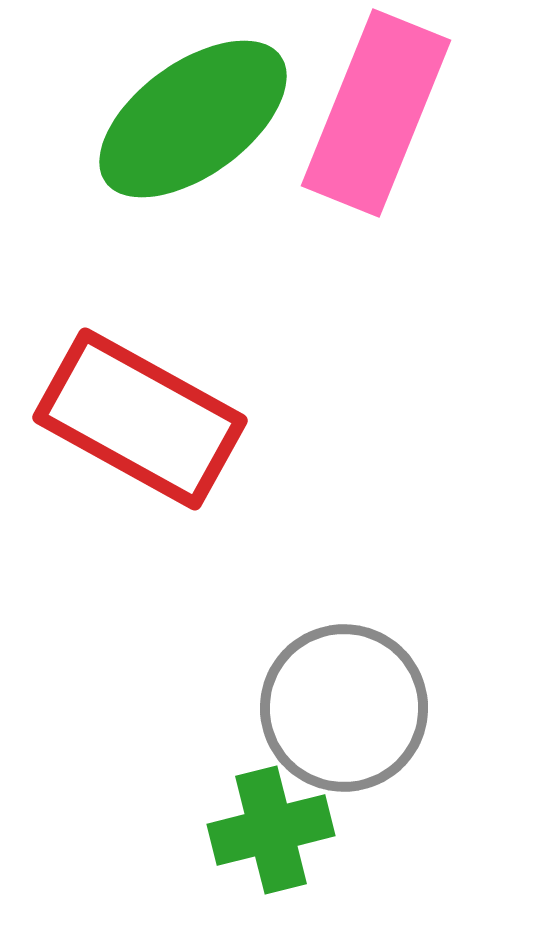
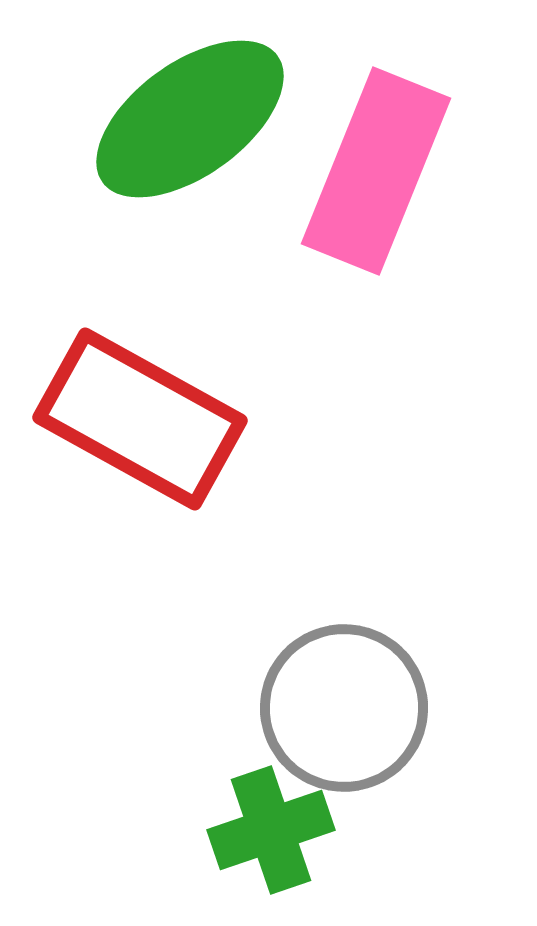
pink rectangle: moved 58 px down
green ellipse: moved 3 px left
green cross: rotated 5 degrees counterclockwise
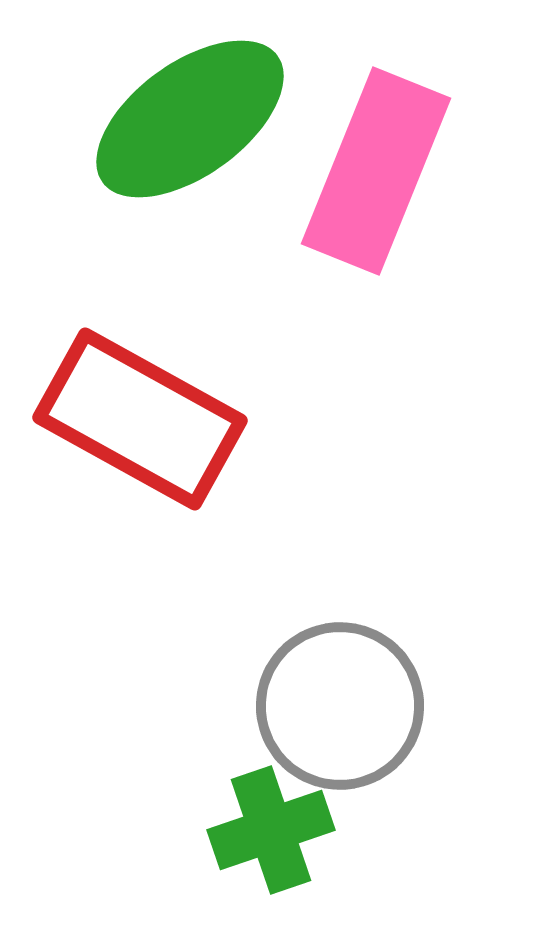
gray circle: moved 4 px left, 2 px up
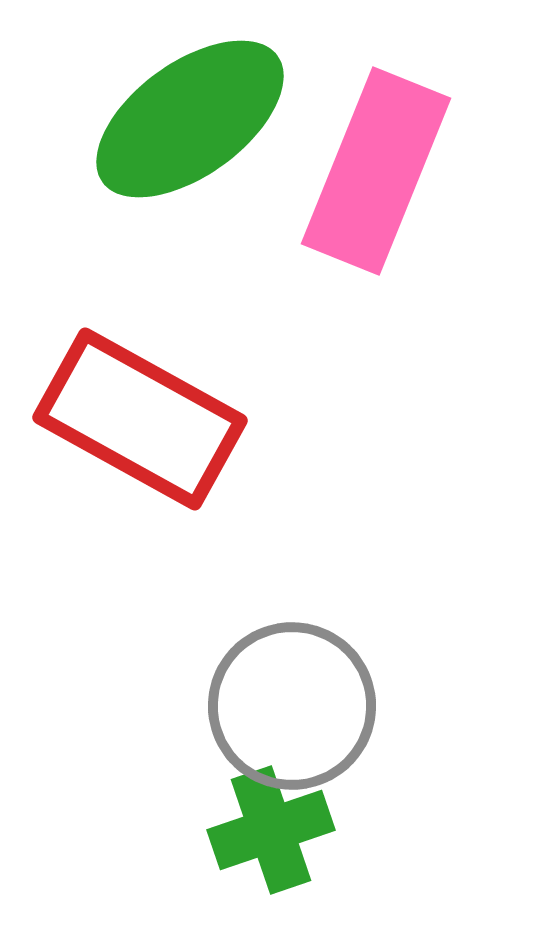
gray circle: moved 48 px left
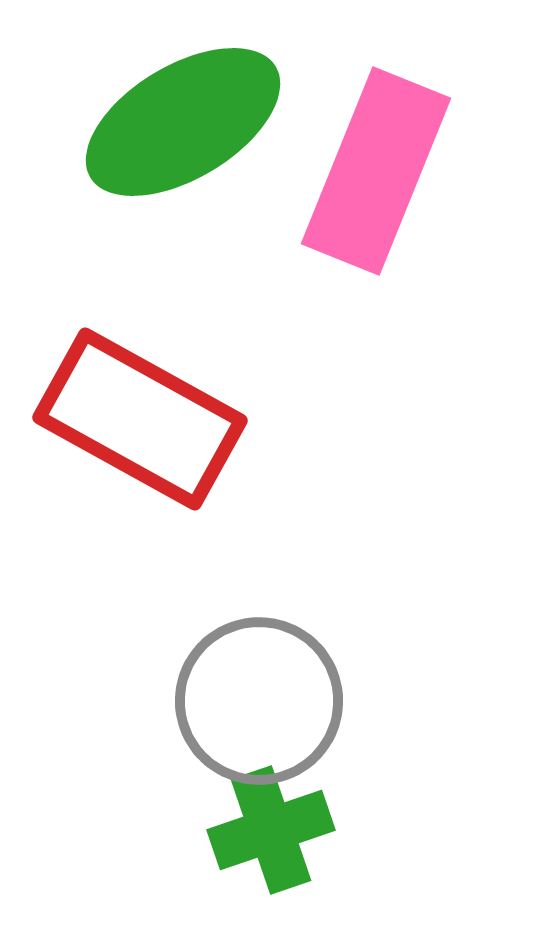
green ellipse: moved 7 px left, 3 px down; rotated 5 degrees clockwise
gray circle: moved 33 px left, 5 px up
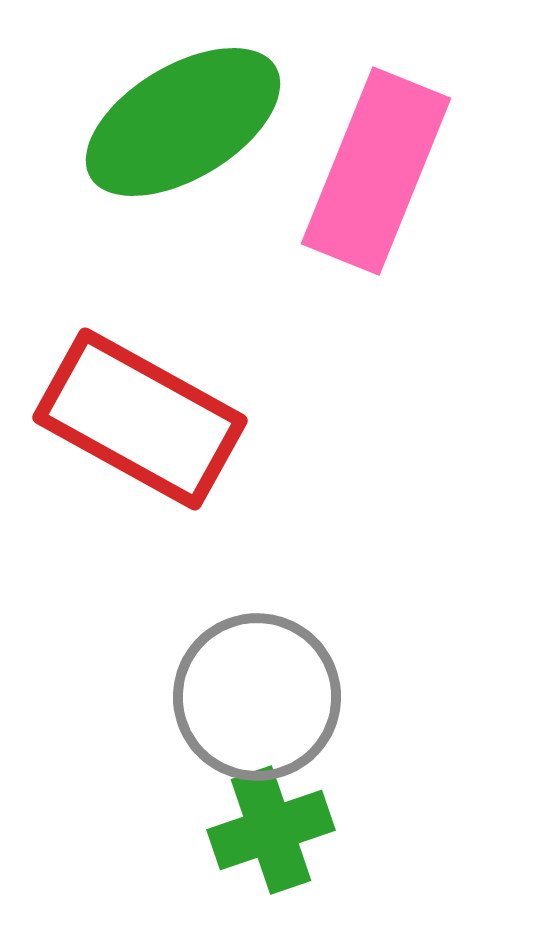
gray circle: moved 2 px left, 4 px up
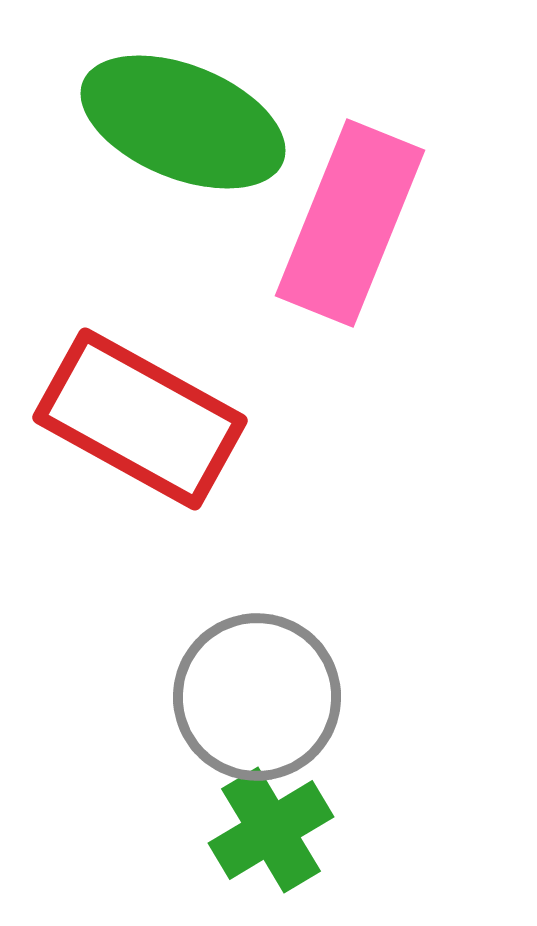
green ellipse: rotated 53 degrees clockwise
pink rectangle: moved 26 px left, 52 px down
green cross: rotated 12 degrees counterclockwise
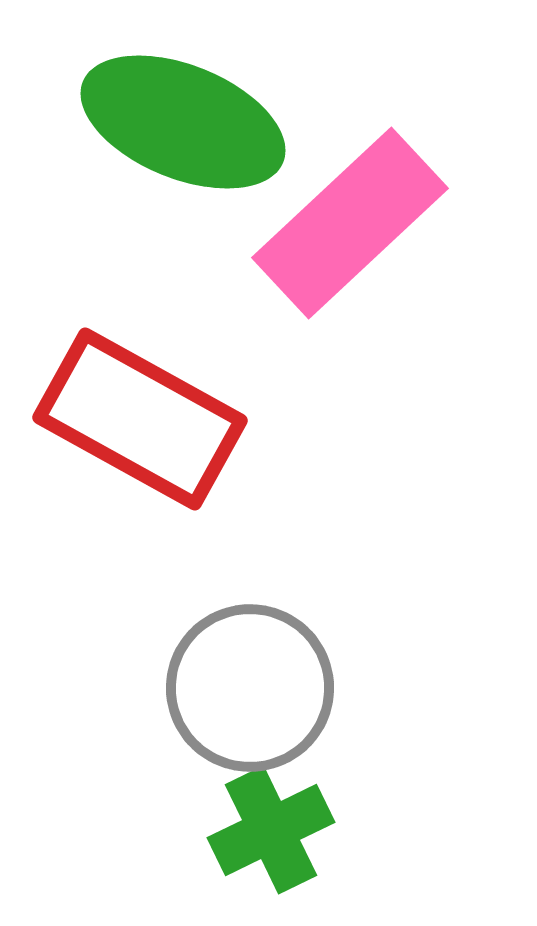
pink rectangle: rotated 25 degrees clockwise
gray circle: moved 7 px left, 9 px up
green cross: rotated 5 degrees clockwise
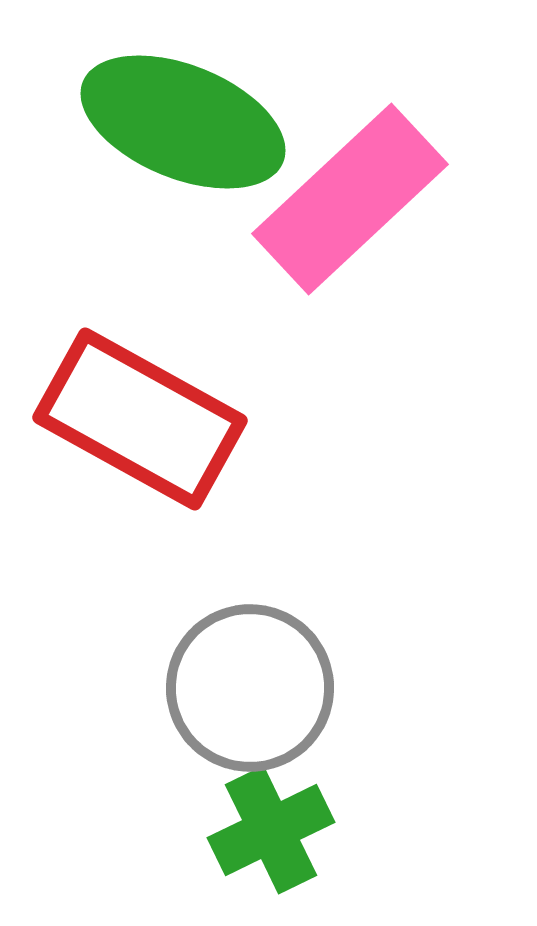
pink rectangle: moved 24 px up
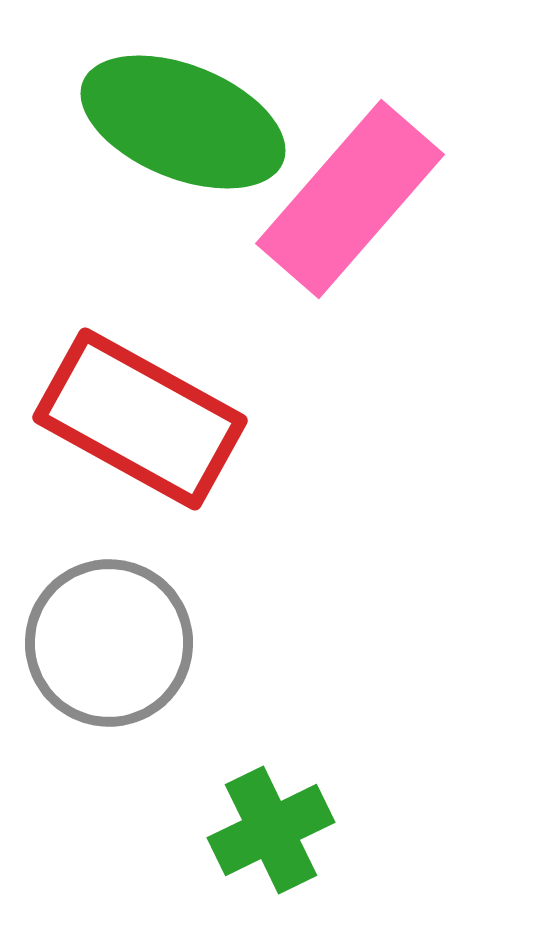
pink rectangle: rotated 6 degrees counterclockwise
gray circle: moved 141 px left, 45 px up
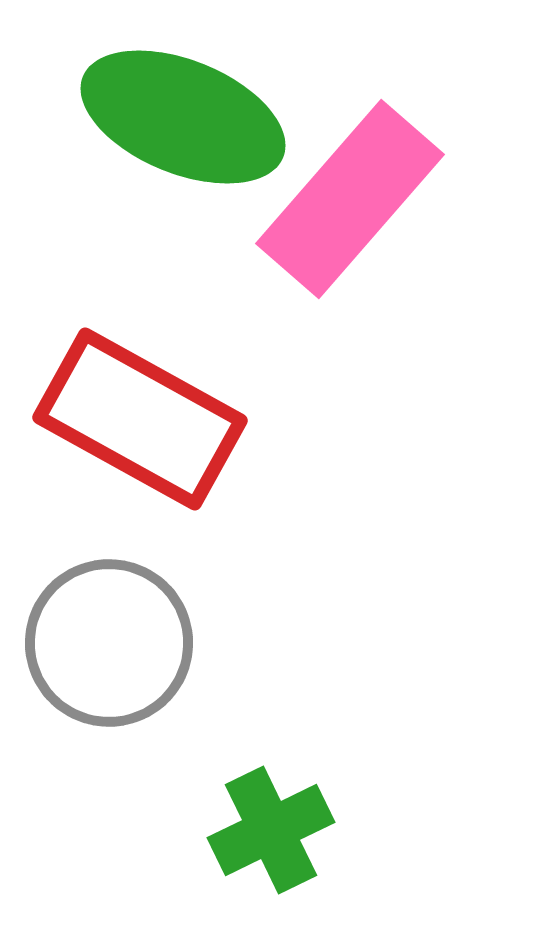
green ellipse: moved 5 px up
